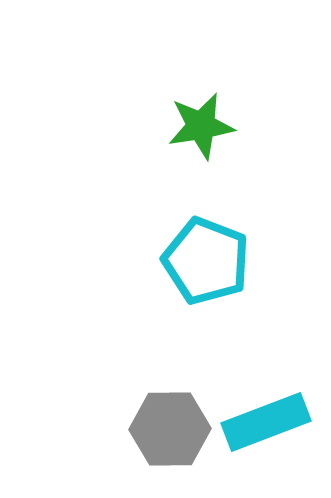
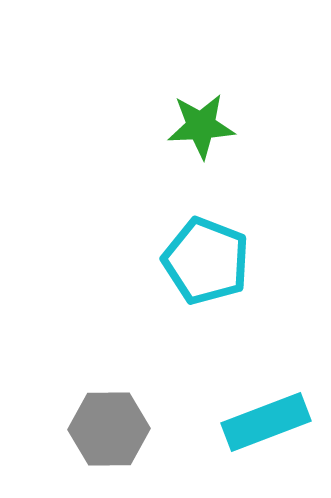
green star: rotated 6 degrees clockwise
gray hexagon: moved 61 px left
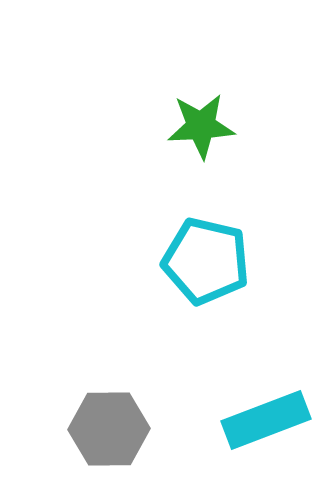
cyan pentagon: rotated 8 degrees counterclockwise
cyan rectangle: moved 2 px up
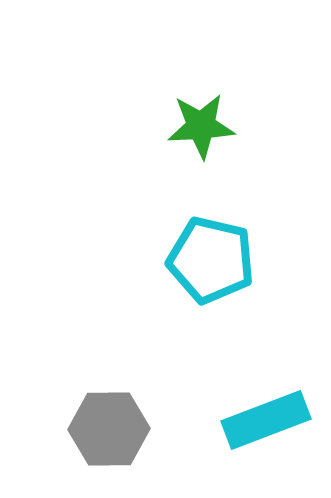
cyan pentagon: moved 5 px right, 1 px up
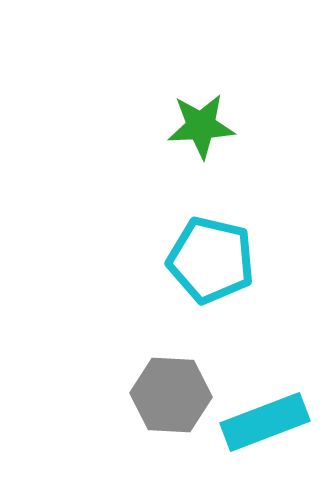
cyan rectangle: moved 1 px left, 2 px down
gray hexagon: moved 62 px right, 34 px up; rotated 4 degrees clockwise
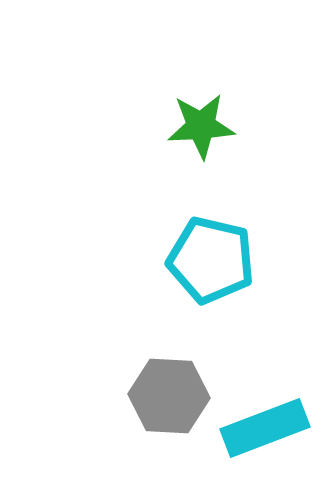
gray hexagon: moved 2 px left, 1 px down
cyan rectangle: moved 6 px down
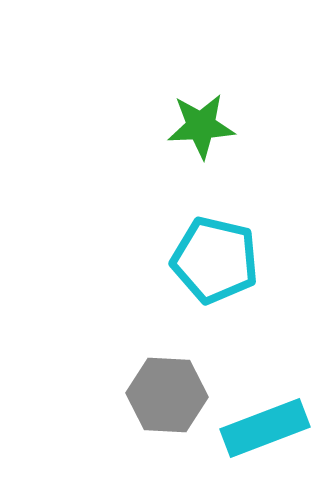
cyan pentagon: moved 4 px right
gray hexagon: moved 2 px left, 1 px up
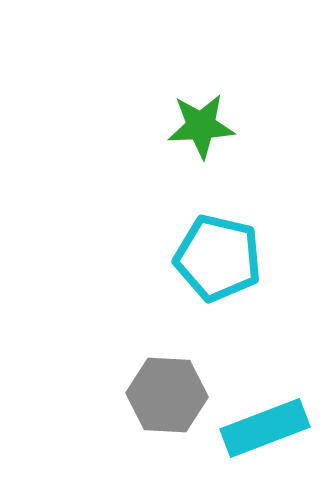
cyan pentagon: moved 3 px right, 2 px up
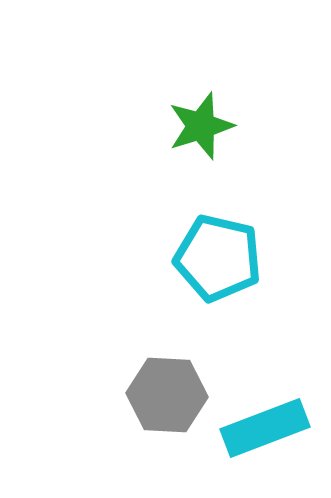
green star: rotated 14 degrees counterclockwise
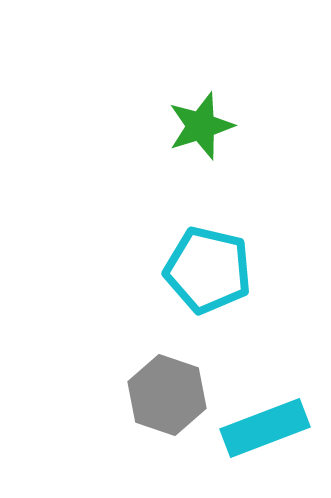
cyan pentagon: moved 10 px left, 12 px down
gray hexagon: rotated 16 degrees clockwise
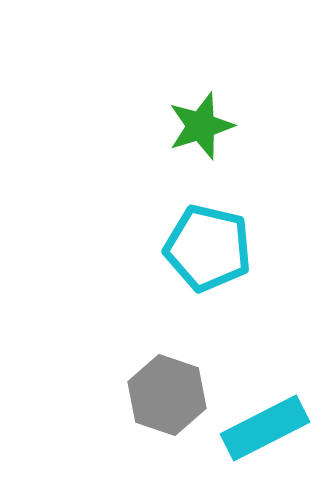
cyan pentagon: moved 22 px up
cyan rectangle: rotated 6 degrees counterclockwise
